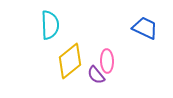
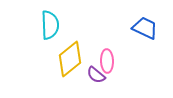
yellow diamond: moved 2 px up
purple semicircle: rotated 12 degrees counterclockwise
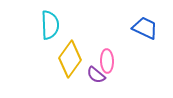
yellow diamond: rotated 15 degrees counterclockwise
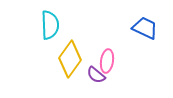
pink ellipse: rotated 10 degrees clockwise
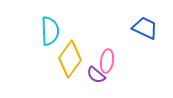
cyan semicircle: moved 6 px down
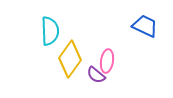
blue trapezoid: moved 2 px up
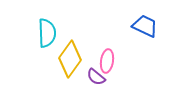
cyan semicircle: moved 3 px left, 2 px down
purple semicircle: moved 2 px down
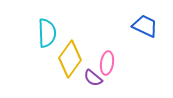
pink ellipse: moved 2 px down
purple semicircle: moved 3 px left, 1 px down
